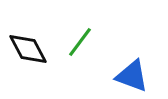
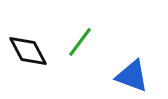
black diamond: moved 2 px down
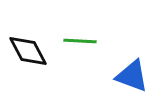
green line: moved 1 px up; rotated 56 degrees clockwise
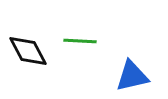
blue triangle: rotated 33 degrees counterclockwise
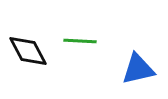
blue triangle: moved 6 px right, 7 px up
